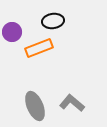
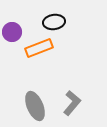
black ellipse: moved 1 px right, 1 px down
gray L-shape: rotated 90 degrees clockwise
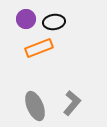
purple circle: moved 14 px right, 13 px up
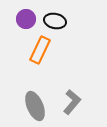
black ellipse: moved 1 px right, 1 px up; rotated 20 degrees clockwise
orange rectangle: moved 1 px right, 2 px down; rotated 44 degrees counterclockwise
gray L-shape: moved 1 px up
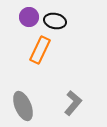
purple circle: moved 3 px right, 2 px up
gray L-shape: moved 1 px right, 1 px down
gray ellipse: moved 12 px left
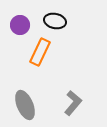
purple circle: moved 9 px left, 8 px down
orange rectangle: moved 2 px down
gray ellipse: moved 2 px right, 1 px up
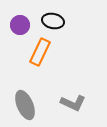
black ellipse: moved 2 px left
gray L-shape: rotated 75 degrees clockwise
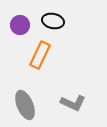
orange rectangle: moved 3 px down
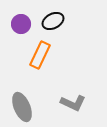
black ellipse: rotated 40 degrees counterclockwise
purple circle: moved 1 px right, 1 px up
gray ellipse: moved 3 px left, 2 px down
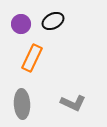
orange rectangle: moved 8 px left, 3 px down
gray ellipse: moved 3 px up; rotated 20 degrees clockwise
